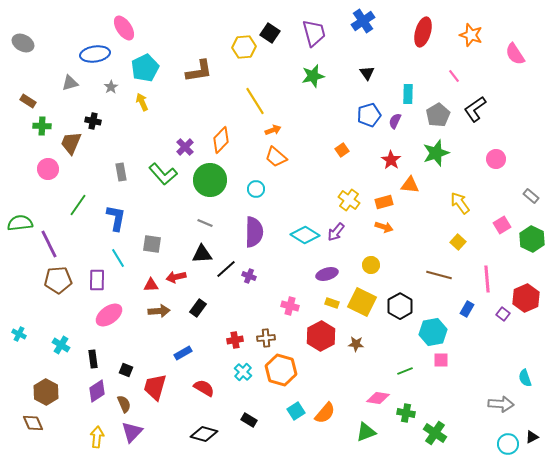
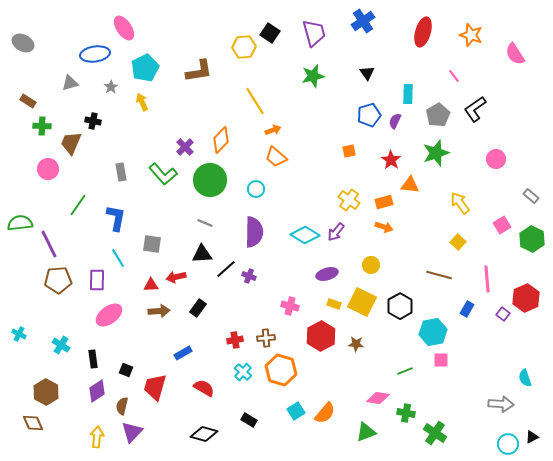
orange square at (342, 150): moved 7 px right, 1 px down; rotated 24 degrees clockwise
yellow rectangle at (332, 303): moved 2 px right, 1 px down
brown semicircle at (124, 404): moved 2 px left, 2 px down; rotated 144 degrees counterclockwise
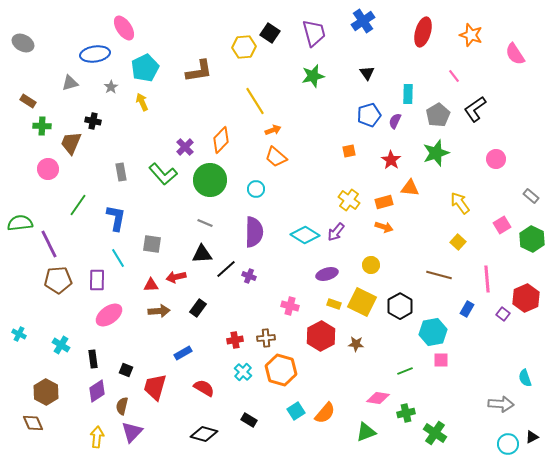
orange triangle at (410, 185): moved 3 px down
green cross at (406, 413): rotated 24 degrees counterclockwise
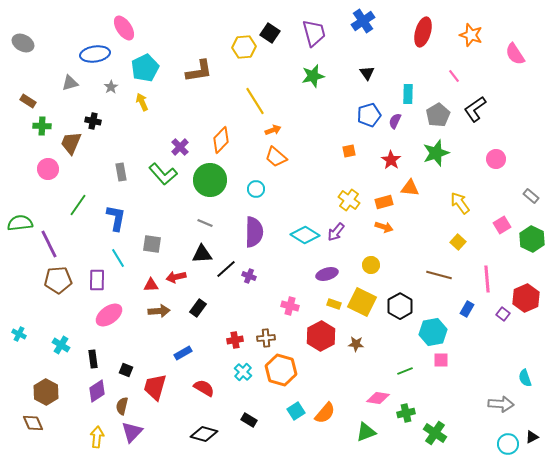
purple cross at (185, 147): moved 5 px left
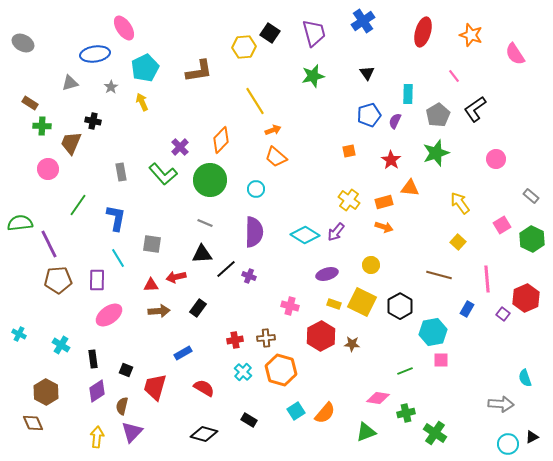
brown rectangle at (28, 101): moved 2 px right, 2 px down
brown star at (356, 344): moved 4 px left
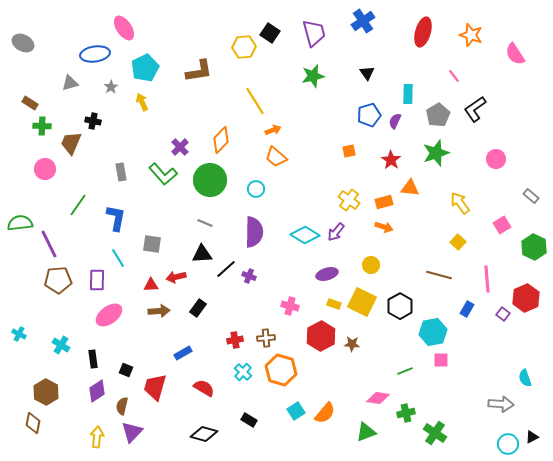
pink circle at (48, 169): moved 3 px left
green hexagon at (532, 239): moved 2 px right, 8 px down
brown diamond at (33, 423): rotated 35 degrees clockwise
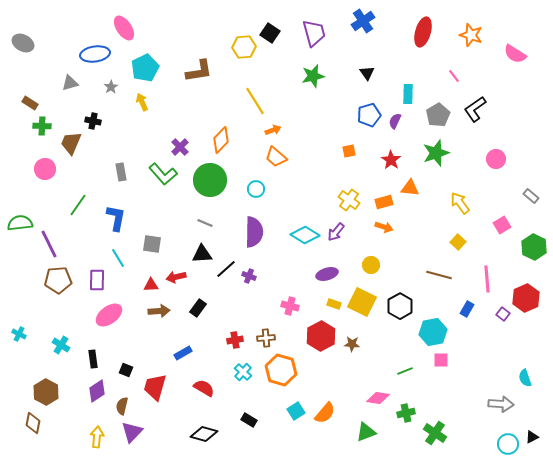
pink semicircle at (515, 54): rotated 25 degrees counterclockwise
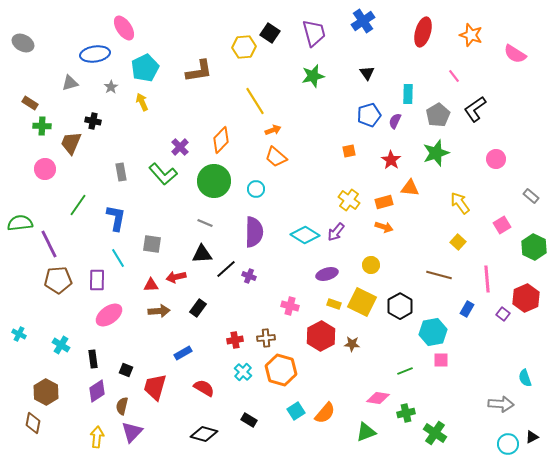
green circle at (210, 180): moved 4 px right, 1 px down
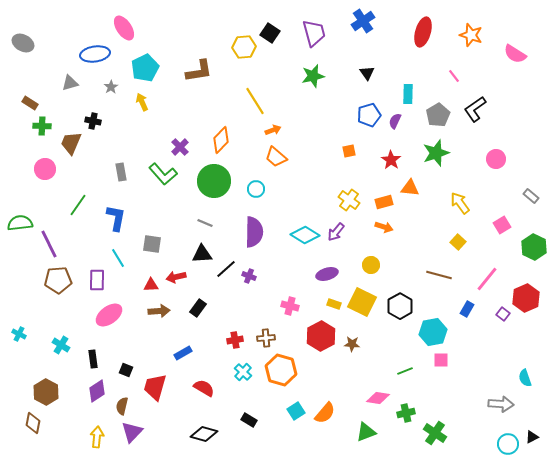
pink line at (487, 279): rotated 44 degrees clockwise
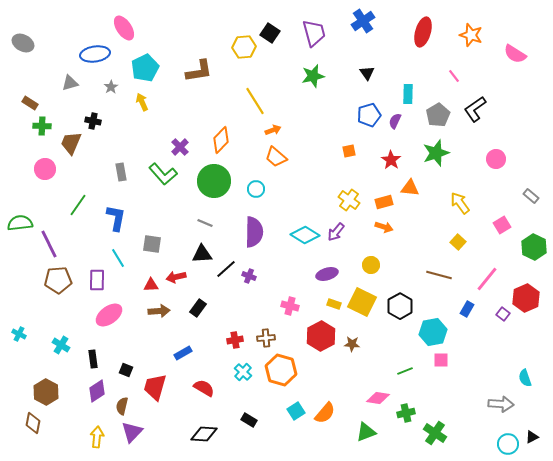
black diamond at (204, 434): rotated 12 degrees counterclockwise
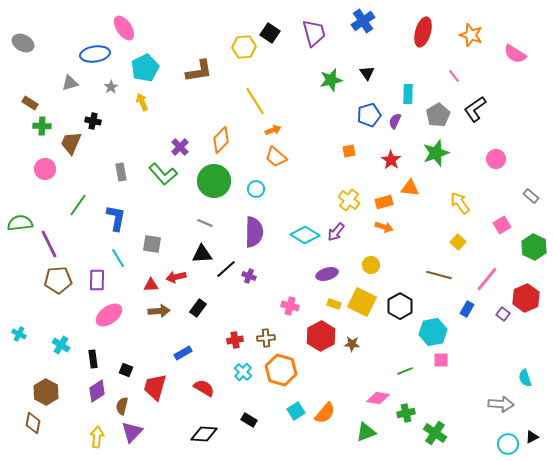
green star at (313, 76): moved 18 px right, 4 px down
